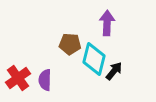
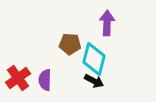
black arrow: moved 20 px left, 10 px down; rotated 78 degrees clockwise
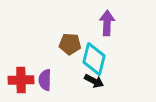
red cross: moved 3 px right, 2 px down; rotated 35 degrees clockwise
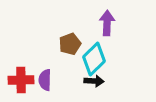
brown pentagon: rotated 25 degrees counterclockwise
cyan diamond: rotated 32 degrees clockwise
black arrow: rotated 24 degrees counterclockwise
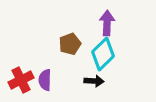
cyan diamond: moved 9 px right, 5 px up
red cross: rotated 25 degrees counterclockwise
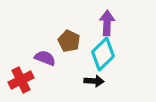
brown pentagon: moved 1 px left, 3 px up; rotated 25 degrees counterclockwise
purple semicircle: moved 22 px up; rotated 110 degrees clockwise
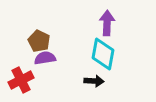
brown pentagon: moved 30 px left
cyan diamond: rotated 36 degrees counterclockwise
purple semicircle: rotated 30 degrees counterclockwise
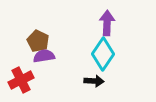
brown pentagon: moved 1 px left
cyan diamond: rotated 24 degrees clockwise
purple semicircle: moved 1 px left, 2 px up
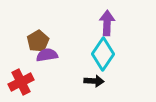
brown pentagon: rotated 15 degrees clockwise
purple semicircle: moved 3 px right, 1 px up
red cross: moved 2 px down
